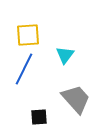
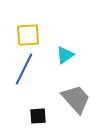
cyan triangle: rotated 18 degrees clockwise
black square: moved 1 px left, 1 px up
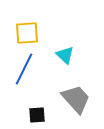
yellow square: moved 1 px left, 2 px up
cyan triangle: rotated 42 degrees counterclockwise
black square: moved 1 px left, 1 px up
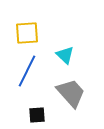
blue line: moved 3 px right, 2 px down
gray trapezoid: moved 5 px left, 6 px up
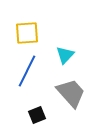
cyan triangle: rotated 30 degrees clockwise
black square: rotated 18 degrees counterclockwise
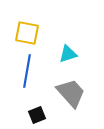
yellow square: rotated 15 degrees clockwise
cyan triangle: moved 3 px right, 1 px up; rotated 30 degrees clockwise
blue line: rotated 16 degrees counterclockwise
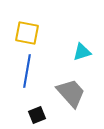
cyan triangle: moved 14 px right, 2 px up
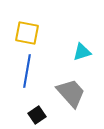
black square: rotated 12 degrees counterclockwise
